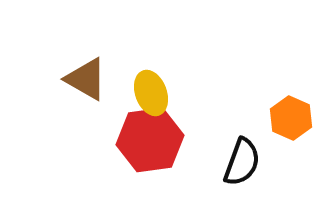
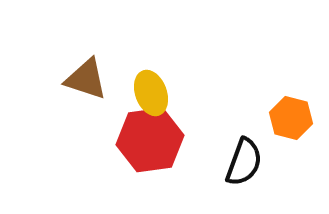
brown triangle: rotated 12 degrees counterclockwise
orange hexagon: rotated 9 degrees counterclockwise
black semicircle: moved 2 px right
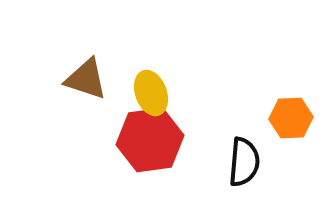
orange hexagon: rotated 18 degrees counterclockwise
black semicircle: rotated 15 degrees counterclockwise
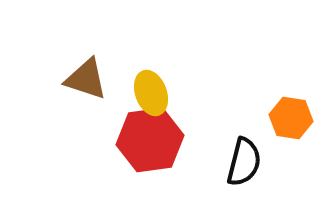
orange hexagon: rotated 12 degrees clockwise
black semicircle: rotated 9 degrees clockwise
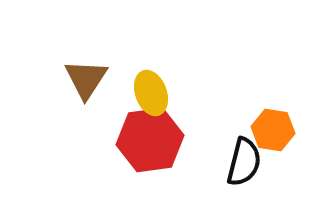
brown triangle: rotated 45 degrees clockwise
orange hexagon: moved 18 px left, 12 px down
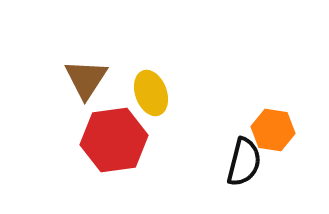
red hexagon: moved 36 px left
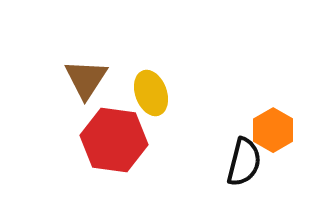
orange hexagon: rotated 21 degrees clockwise
red hexagon: rotated 16 degrees clockwise
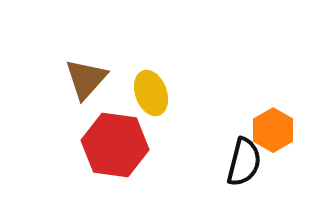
brown triangle: rotated 9 degrees clockwise
red hexagon: moved 1 px right, 5 px down
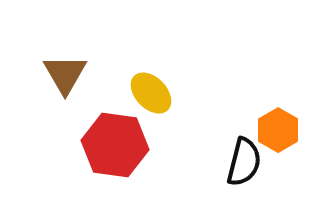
brown triangle: moved 21 px left, 5 px up; rotated 12 degrees counterclockwise
yellow ellipse: rotated 24 degrees counterclockwise
orange hexagon: moved 5 px right
